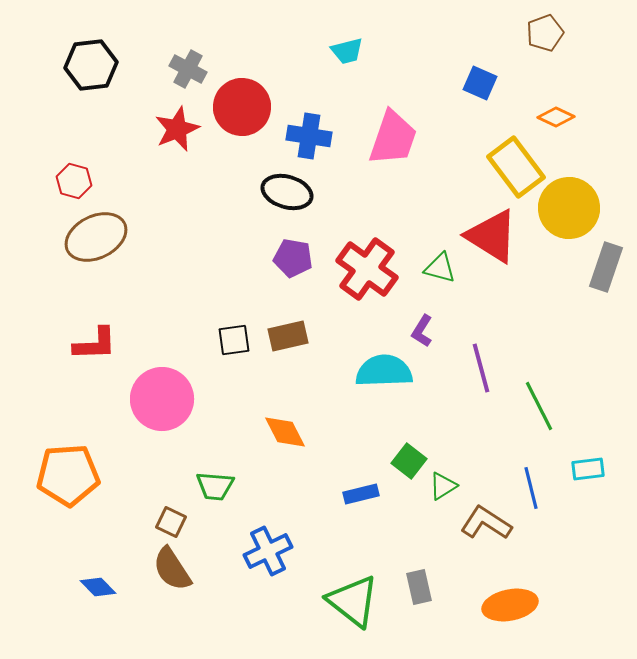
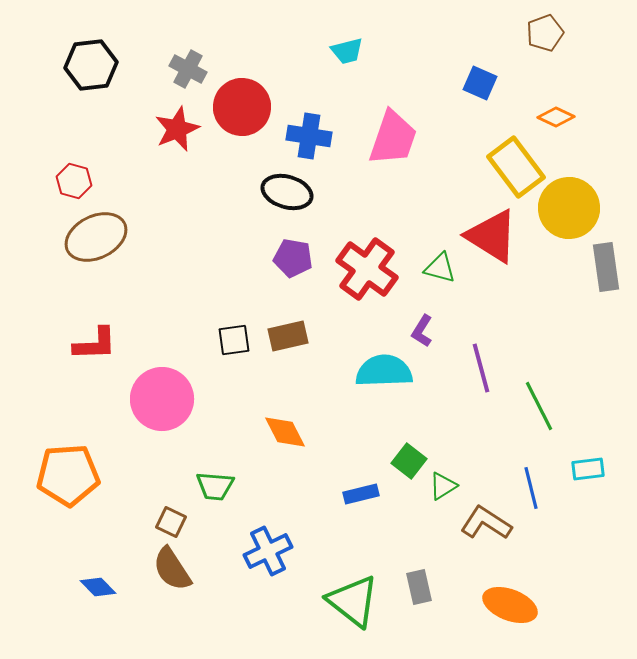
gray rectangle at (606, 267): rotated 27 degrees counterclockwise
orange ellipse at (510, 605): rotated 32 degrees clockwise
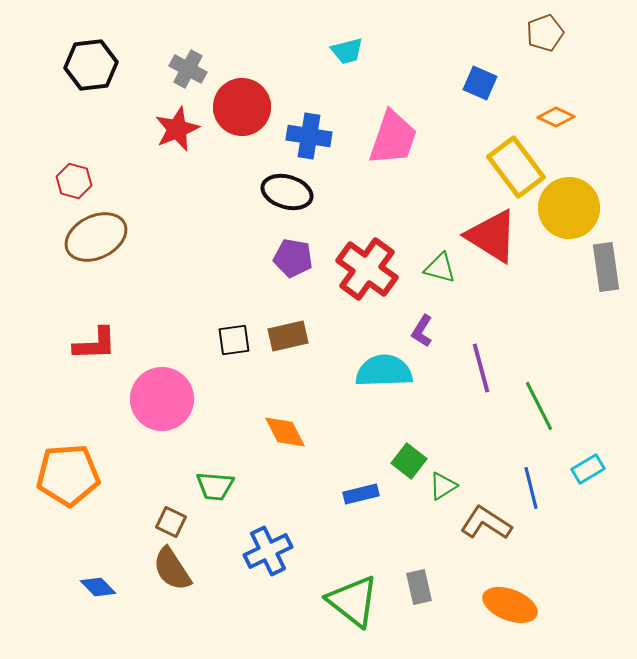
cyan rectangle at (588, 469): rotated 24 degrees counterclockwise
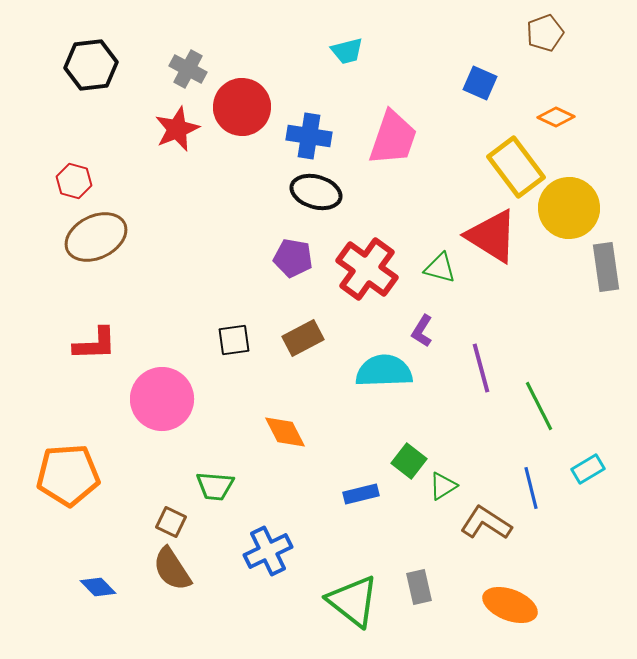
black ellipse at (287, 192): moved 29 px right
brown rectangle at (288, 336): moved 15 px right, 2 px down; rotated 15 degrees counterclockwise
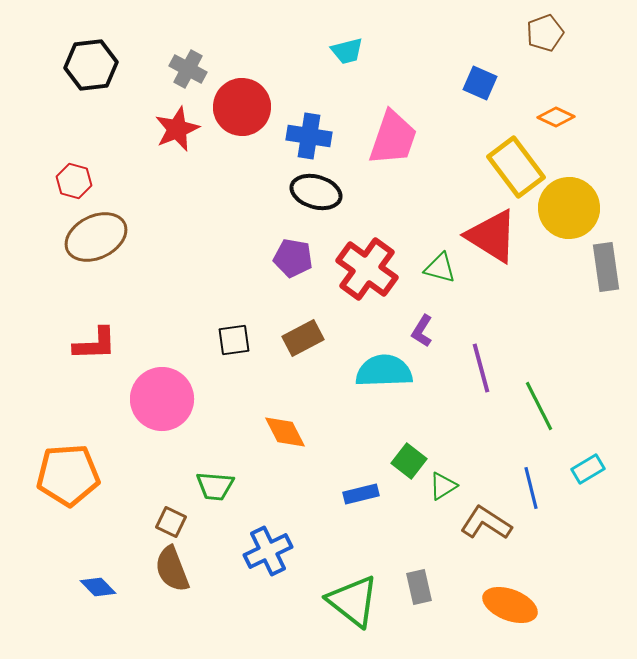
brown semicircle at (172, 569): rotated 12 degrees clockwise
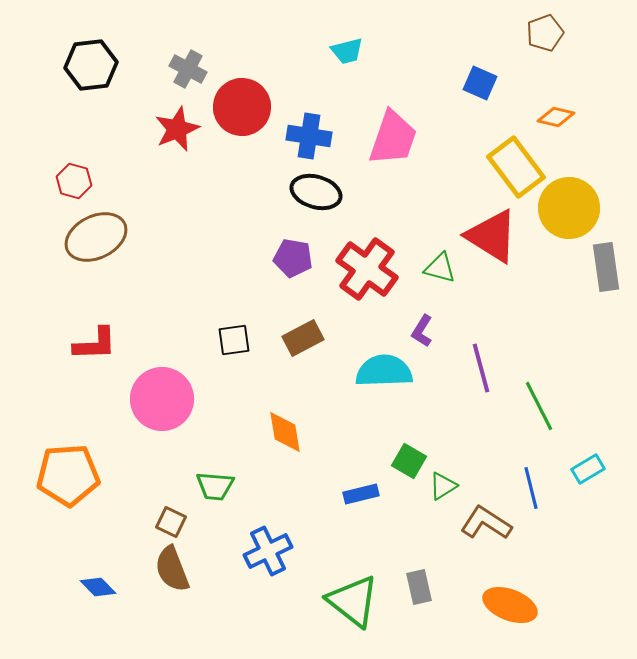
orange diamond at (556, 117): rotated 12 degrees counterclockwise
orange diamond at (285, 432): rotated 18 degrees clockwise
green square at (409, 461): rotated 8 degrees counterclockwise
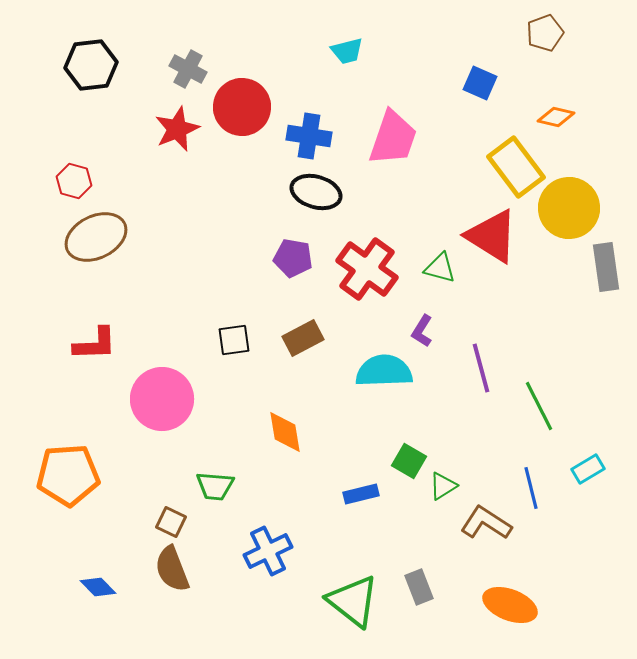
gray rectangle at (419, 587): rotated 8 degrees counterclockwise
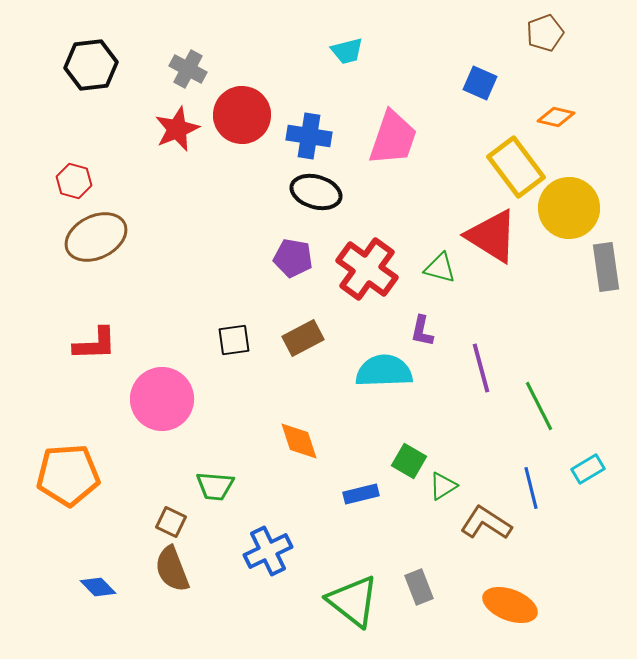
red circle at (242, 107): moved 8 px down
purple L-shape at (422, 331): rotated 20 degrees counterclockwise
orange diamond at (285, 432): moved 14 px right, 9 px down; rotated 9 degrees counterclockwise
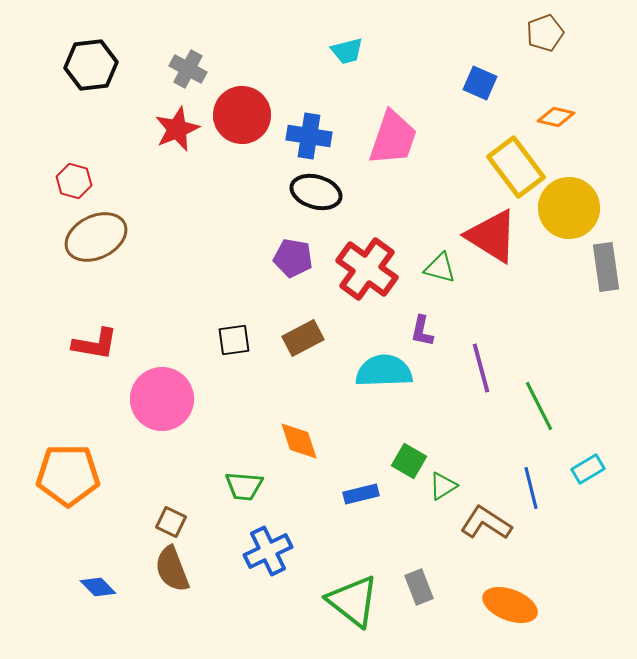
red L-shape at (95, 344): rotated 12 degrees clockwise
orange pentagon at (68, 475): rotated 4 degrees clockwise
green trapezoid at (215, 486): moved 29 px right
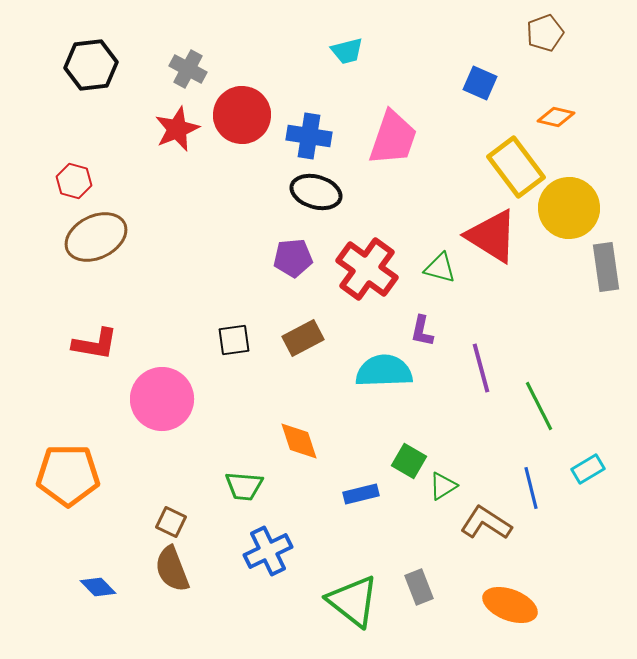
purple pentagon at (293, 258): rotated 15 degrees counterclockwise
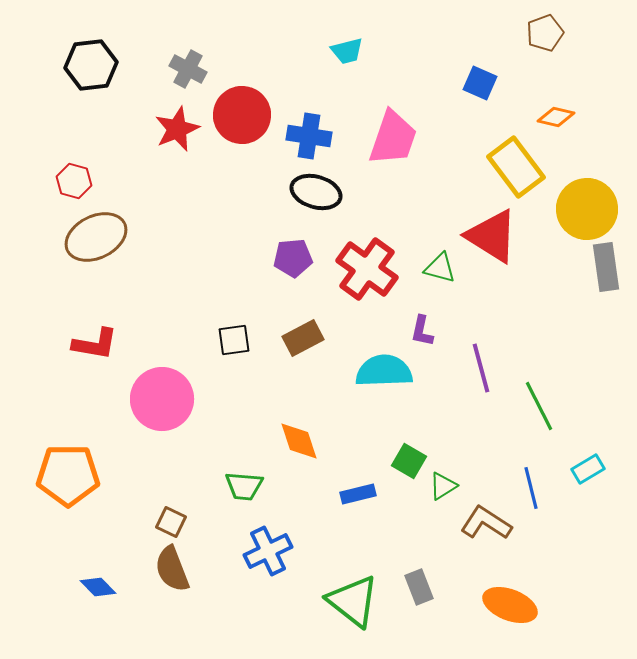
yellow circle at (569, 208): moved 18 px right, 1 px down
blue rectangle at (361, 494): moved 3 px left
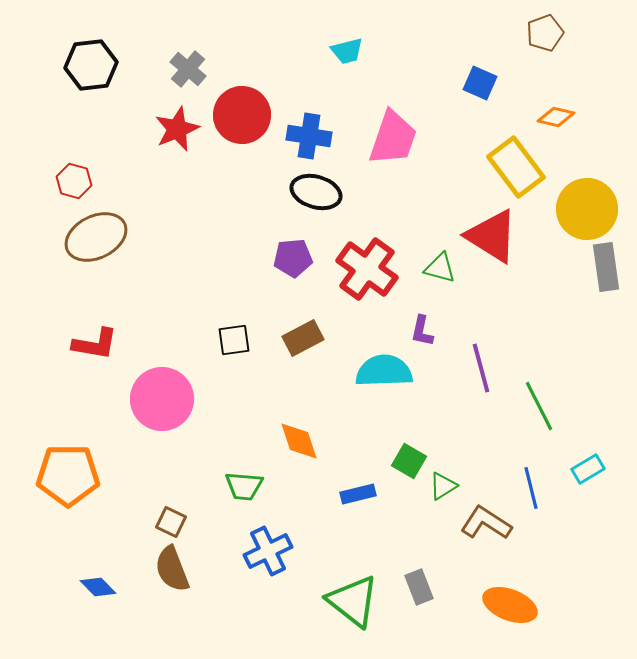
gray cross at (188, 69): rotated 12 degrees clockwise
